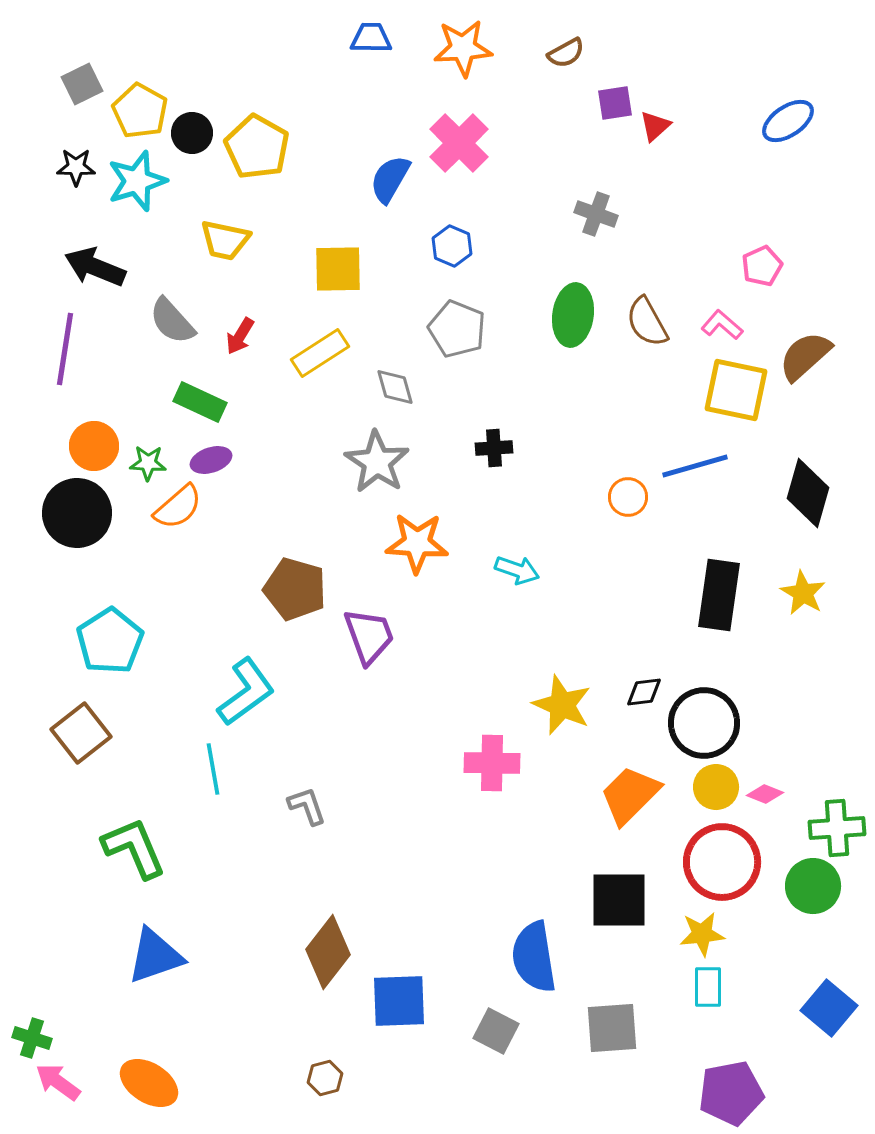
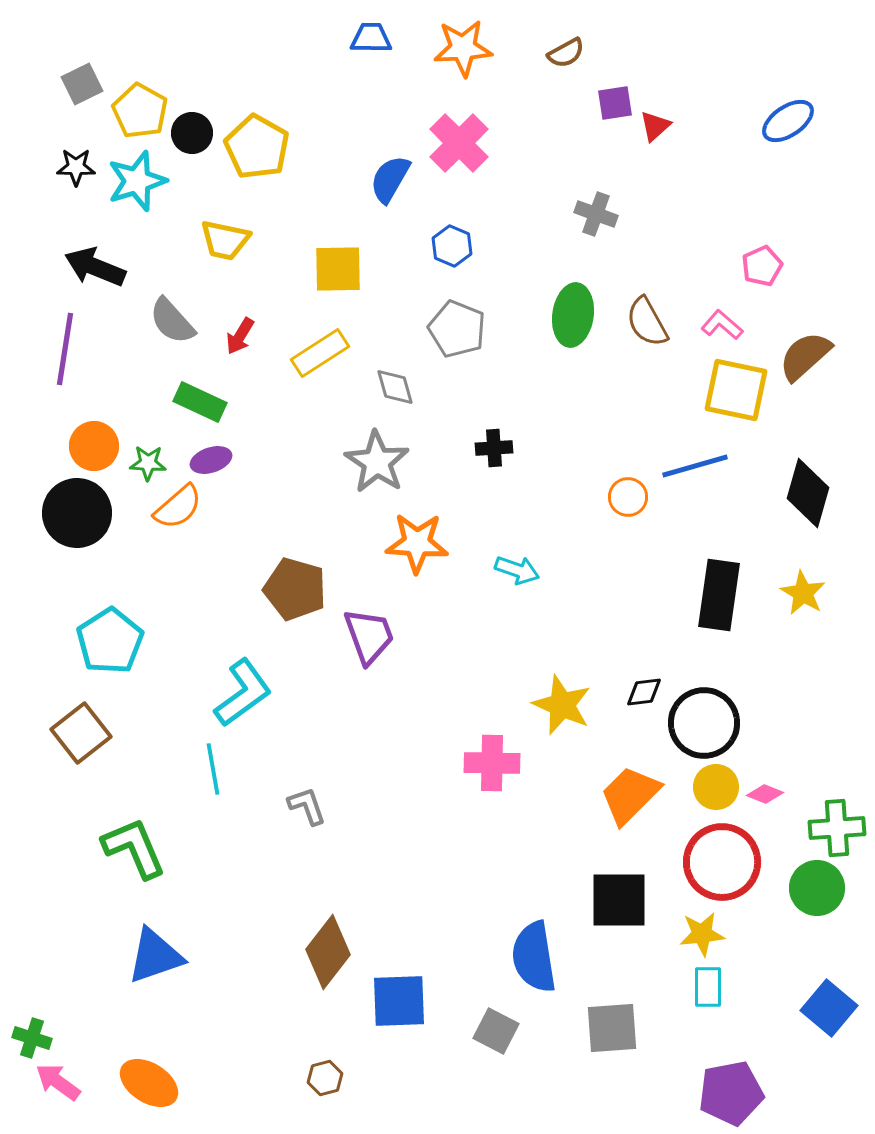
cyan L-shape at (246, 692): moved 3 px left, 1 px down
green circle at (813, 886): moved 4 px right, 2 px down
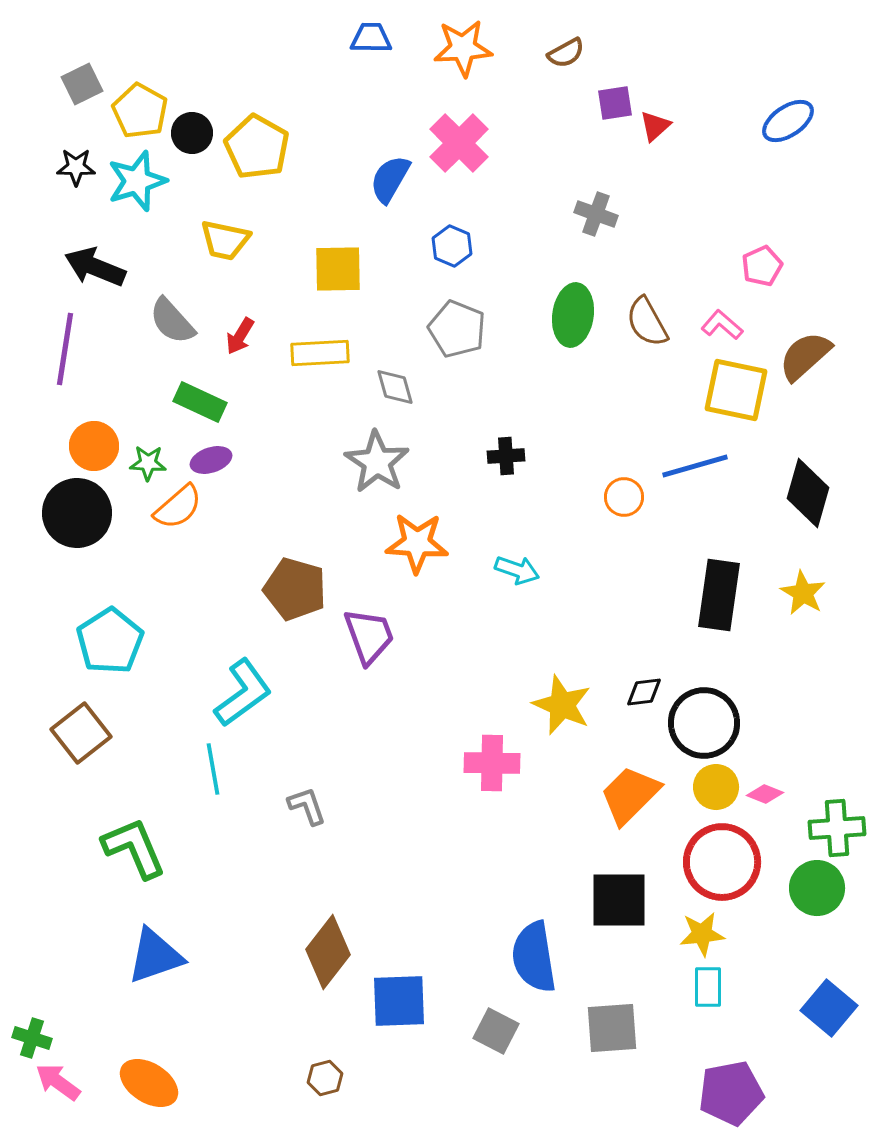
yellow rectangle at (320, 353): rotated 30 degrees clockwise
black cross at (494, 448): moved 12 px right, 8 px down
orange circle at (628, 497): moved 4 px left
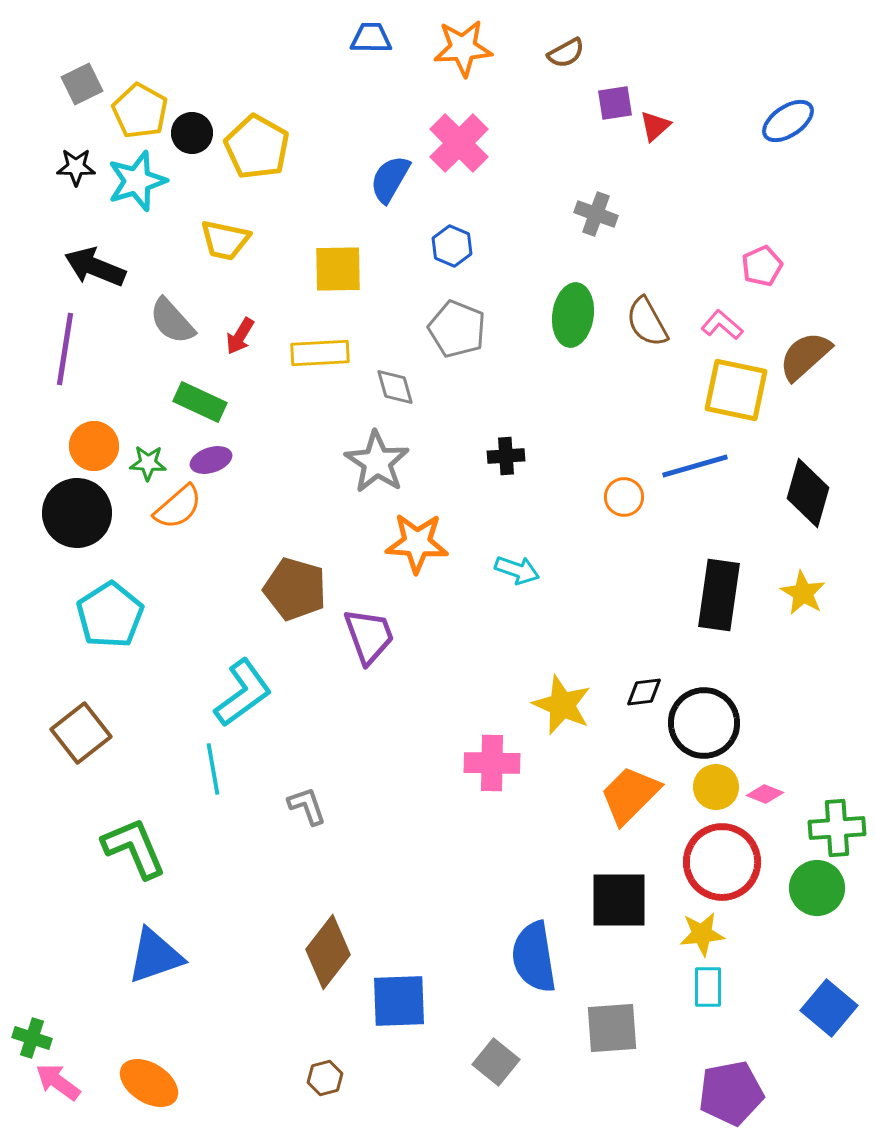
cyan pentagon at (110, 641): moved 26 px up
gray square at (496, 1031): moved 31 px down; rotated 12 degrees clockwise
